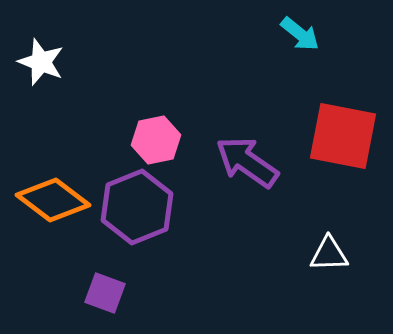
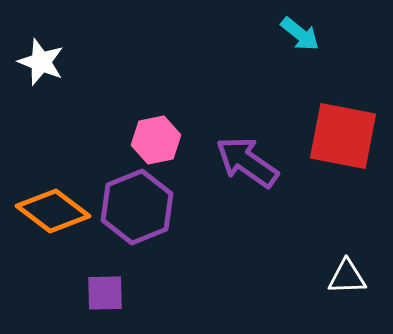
orange diamond: moved 11 px down
white triangle: moved 18 px right, 23 px down
purple square: rotated 21 degrees counterclockwise
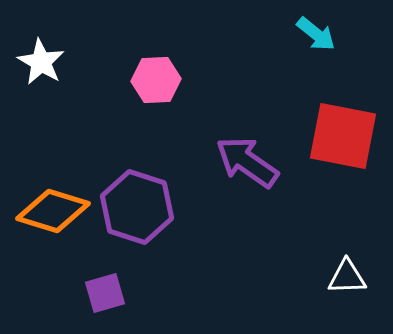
cyan arrow: moved 16 px right
white star: rotated 9 degrees clockwise
pink hexagon: moved 60 px up; rotated 9 degrees clockwise
purple hexagon: rotated 20 degrees counterclockwise
orange diamond: rotated 20 degrees counterclockwise
purple square: rotated 15 degrees counterclockwise
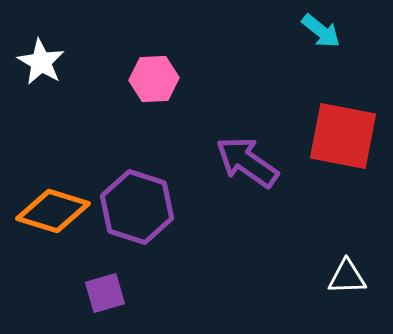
cyan arrow: moved 5 px right, 3 px up
pink hexagon: moved 2 px left, 1 px up
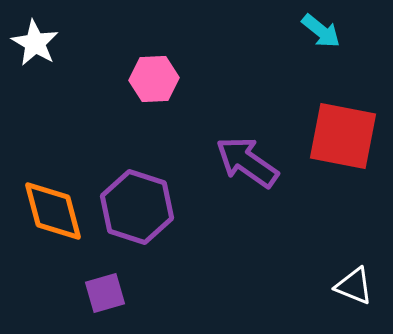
white star: moved 6 px left, 19 px up
orange diamond: rotated 58 degrees clockwise
white triangle: moved 7 px right, 9 px down; rotated 24 degrees clockwise
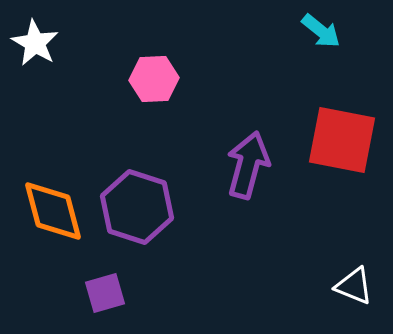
red square: moved 1 px left, 4 px down
purple arrow: moved 1 px right, 3 px down; rotated 70 degrees clockwise
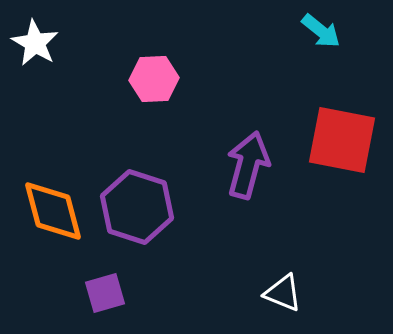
white triangle: moved 71 px left, 7 px down
